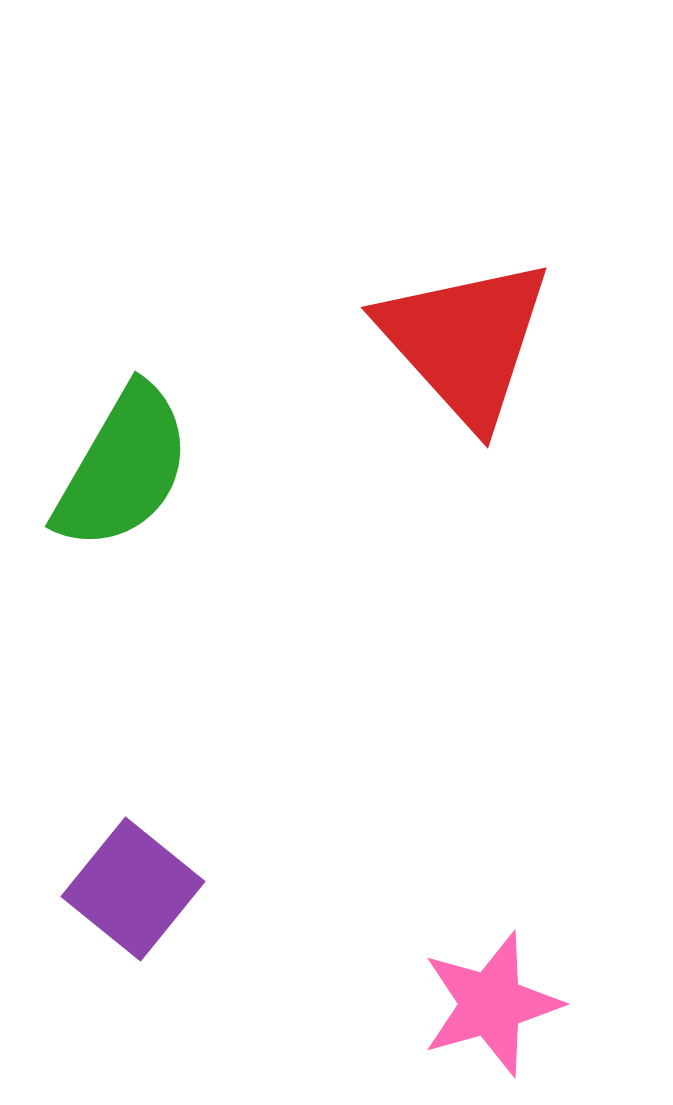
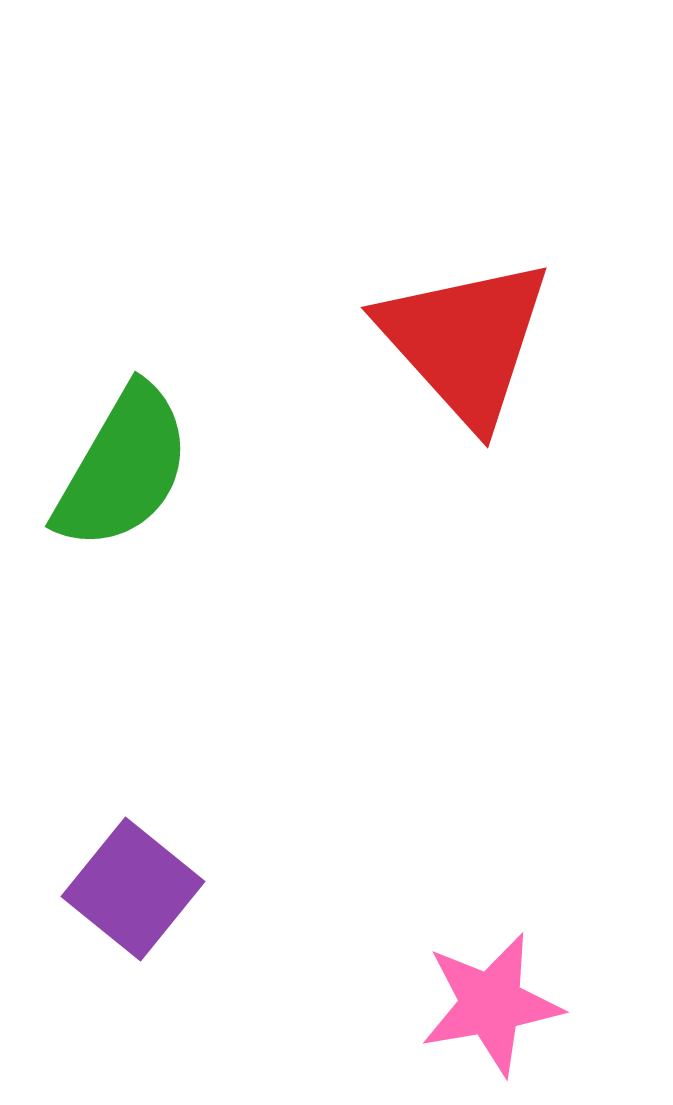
pink star: rotated 6 degrees clockwise
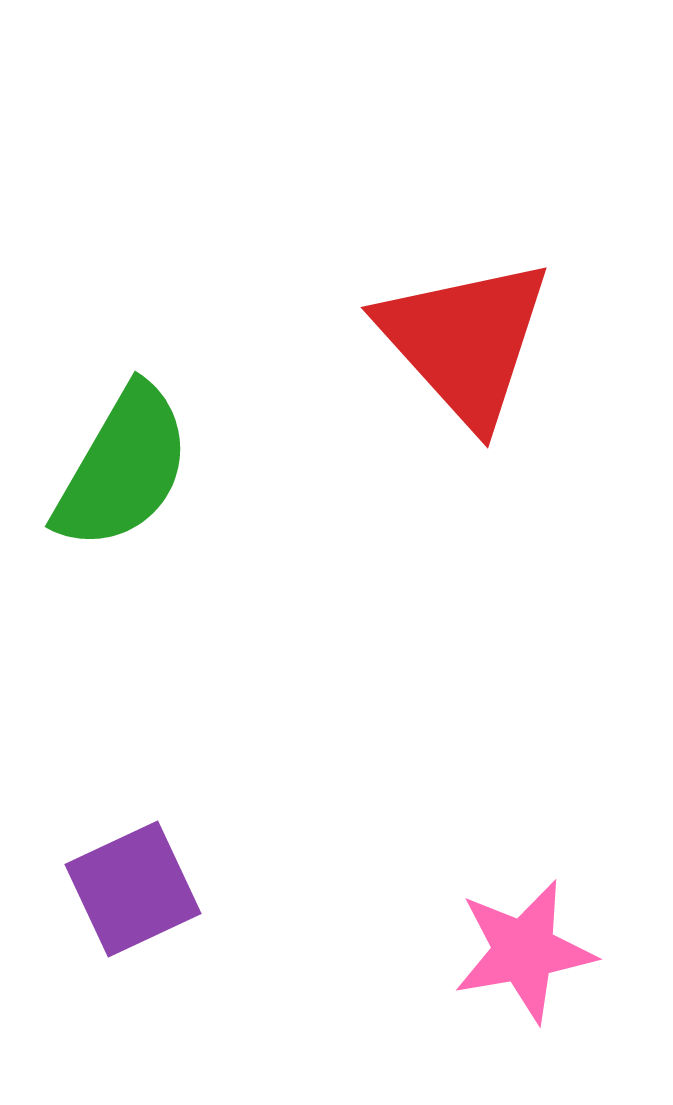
purple square: rotated 26 degrees clockwise
pink star: moved 33 px right, 53 px up
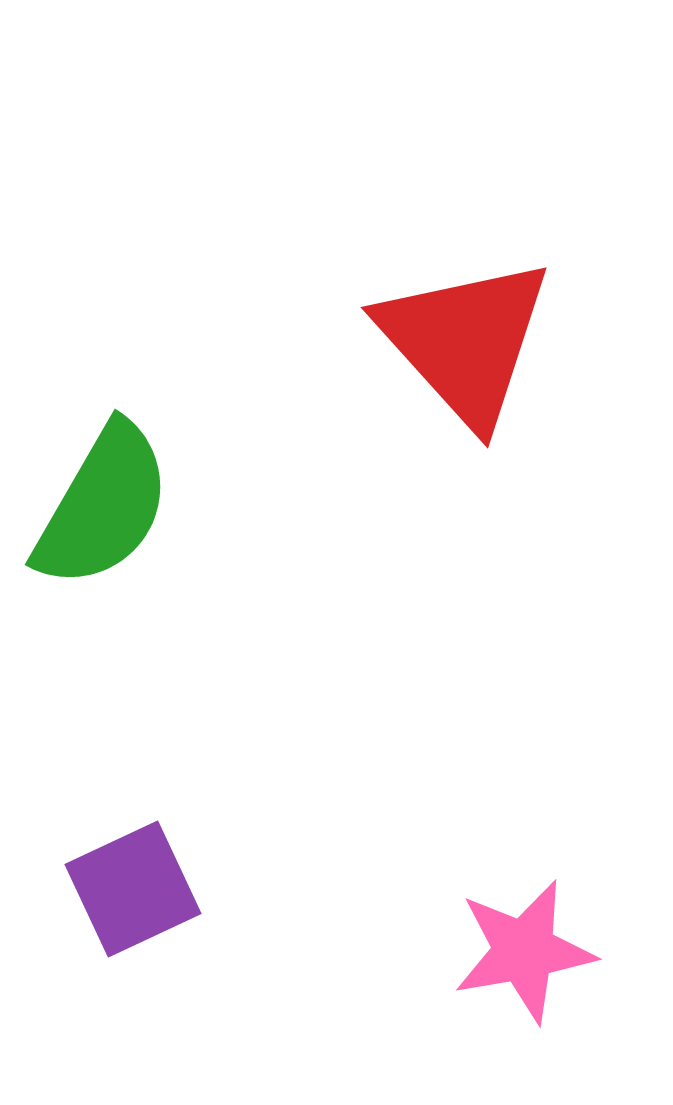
green semicircle: moved 20 px left, 38 px down
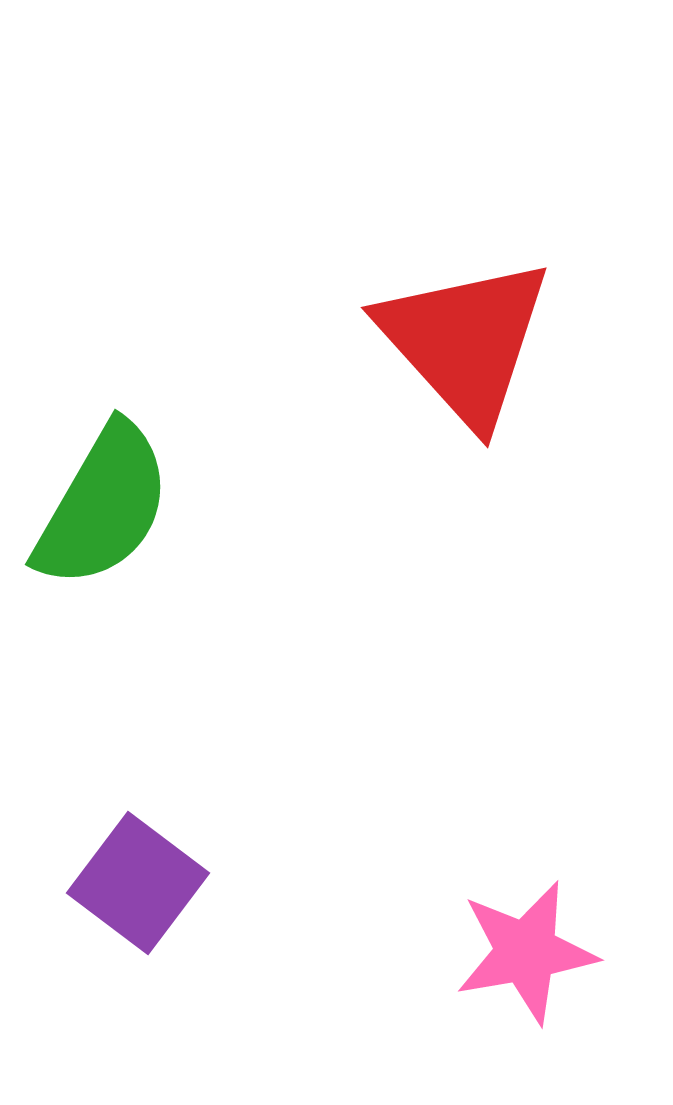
purple square: moved 5 px right, 6 px up; rotated 28 degrees counterclockwise
pink star: moved 2 px right, 1 px down
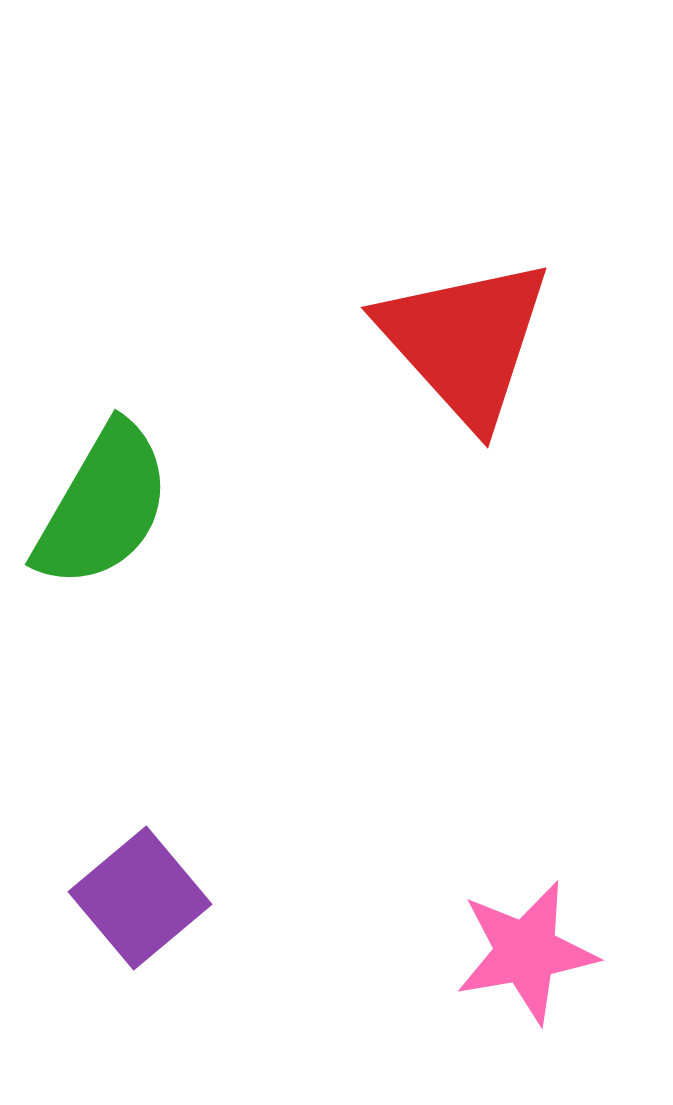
purple square: moved 2 px right, 15 px down; rotated 13 degrees clockwise
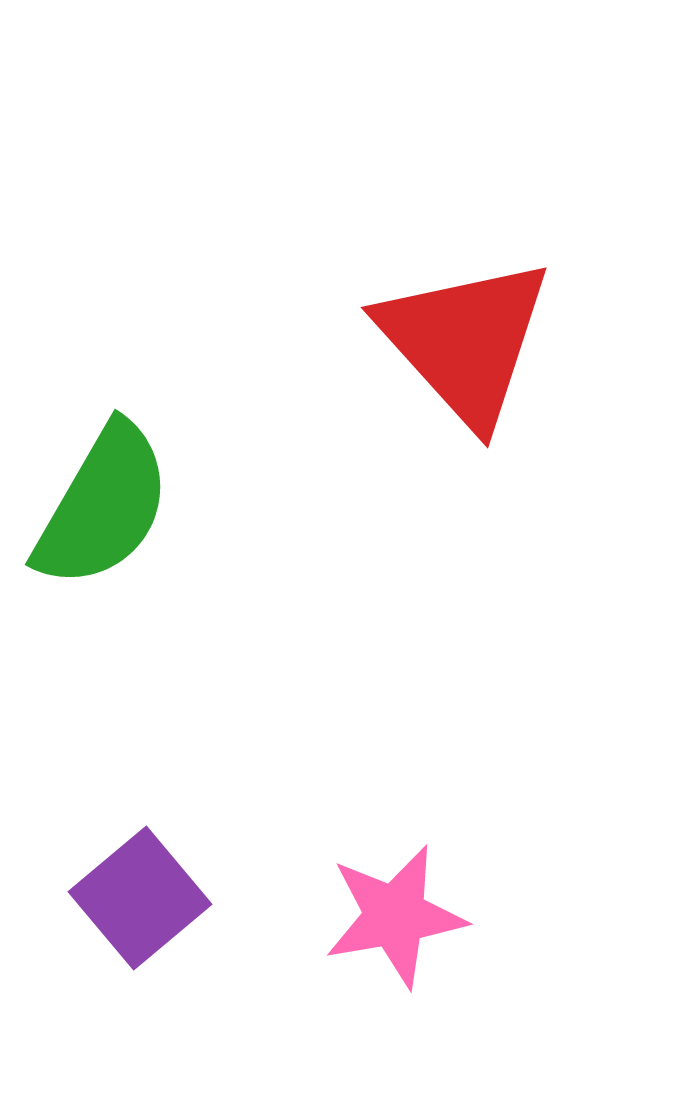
pink star: moved 131 px left, 36 px up
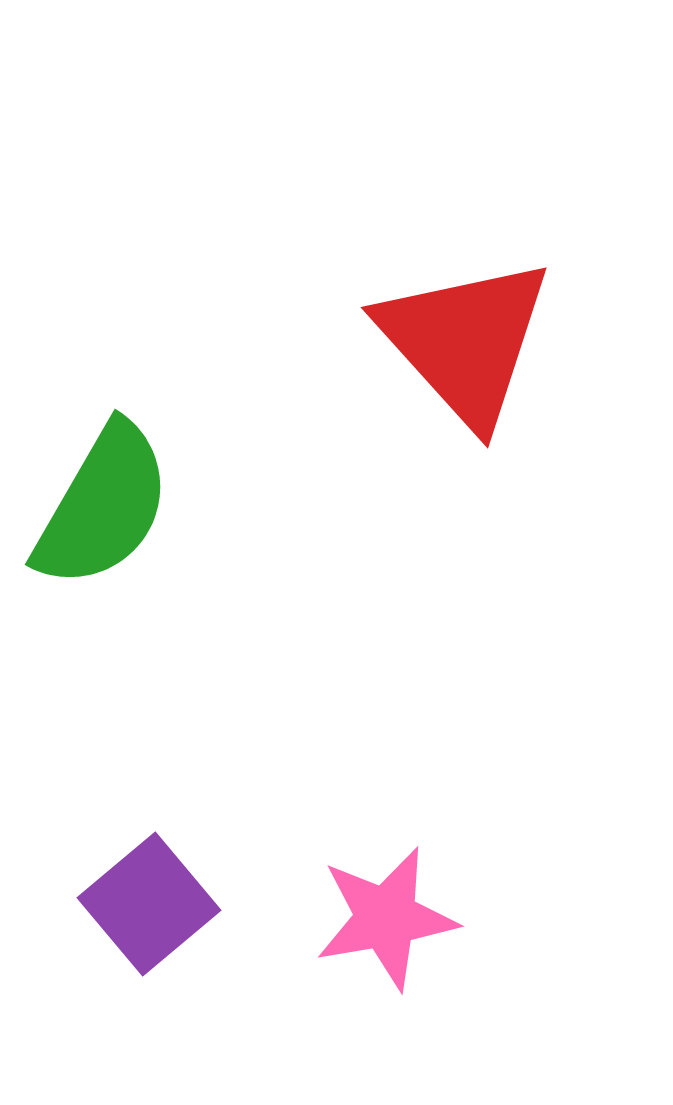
purple square: moved 9 px right, 6 px down
pink star: moved 9 px left, 2 px down
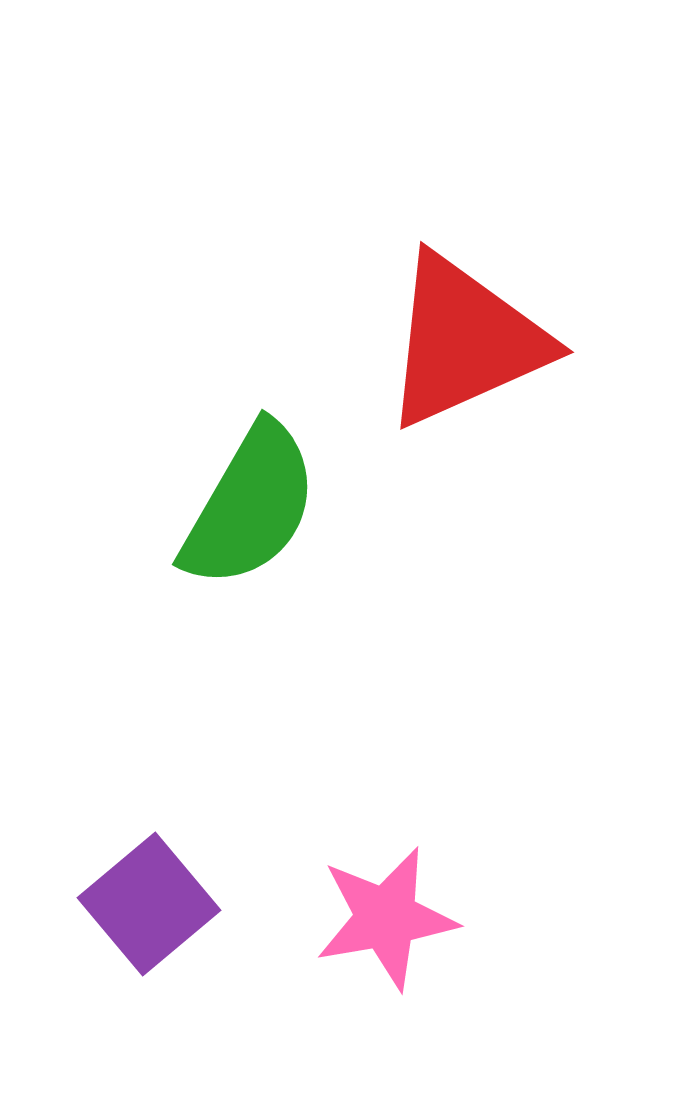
red triangle: rotated 48 degrees clockwise
green semicircle: moved 147 px right
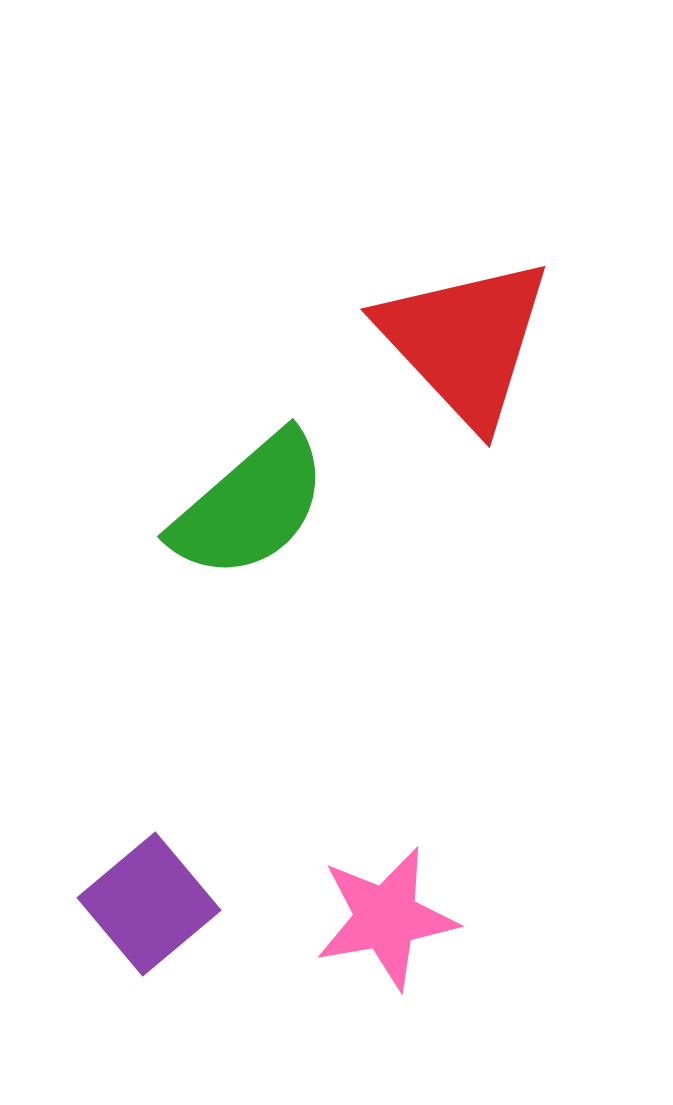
red triangle: rotated 49 degrees counterclockwise
green semicircle: rotated 19 degrees clockwise
